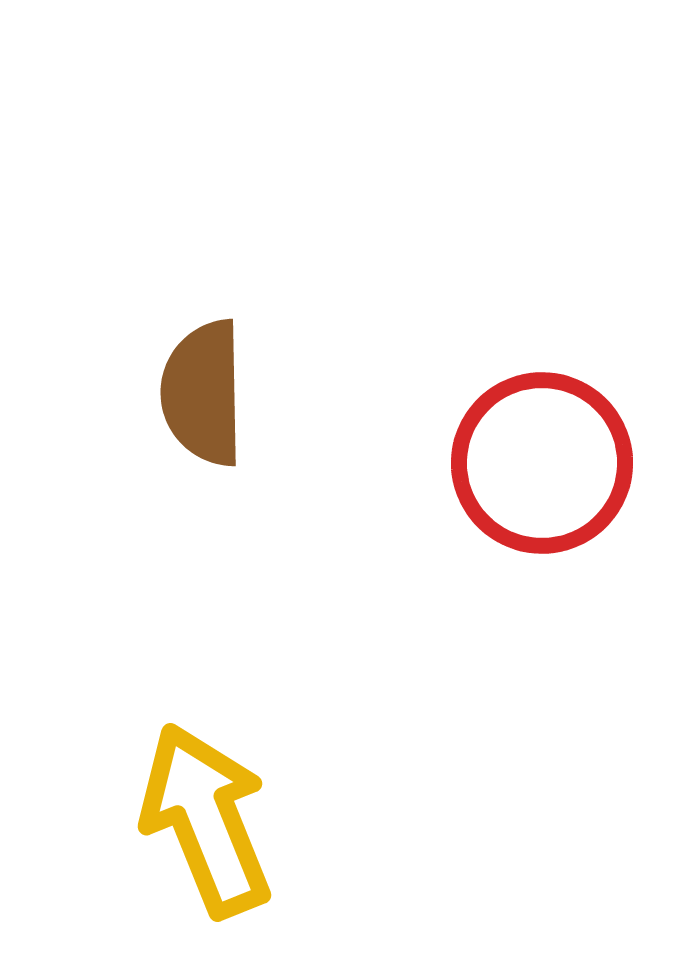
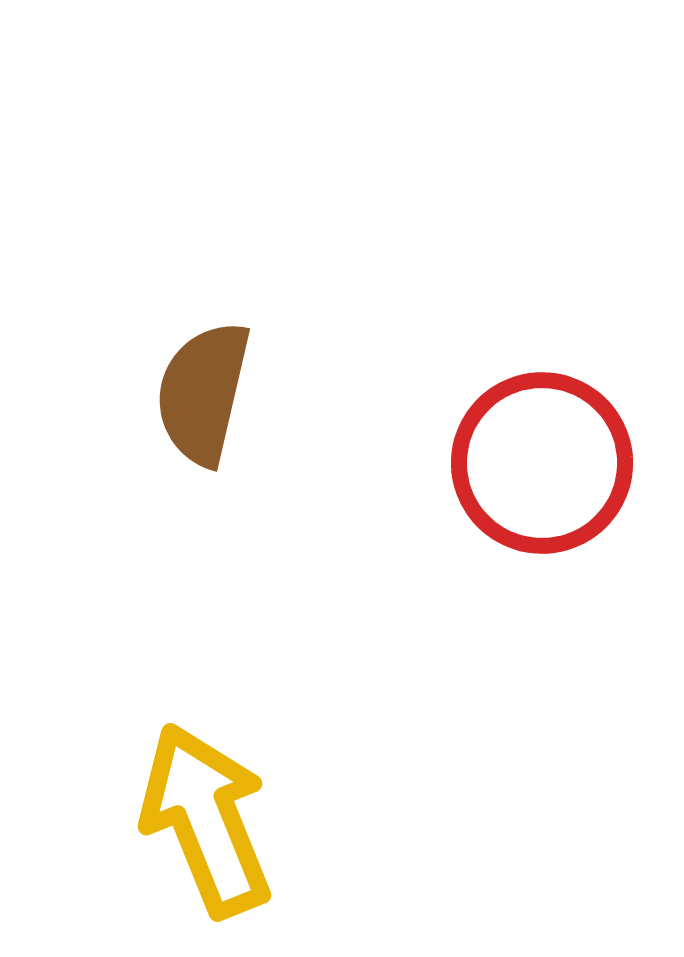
brown semicircle: rotated 14 degrees clockwise
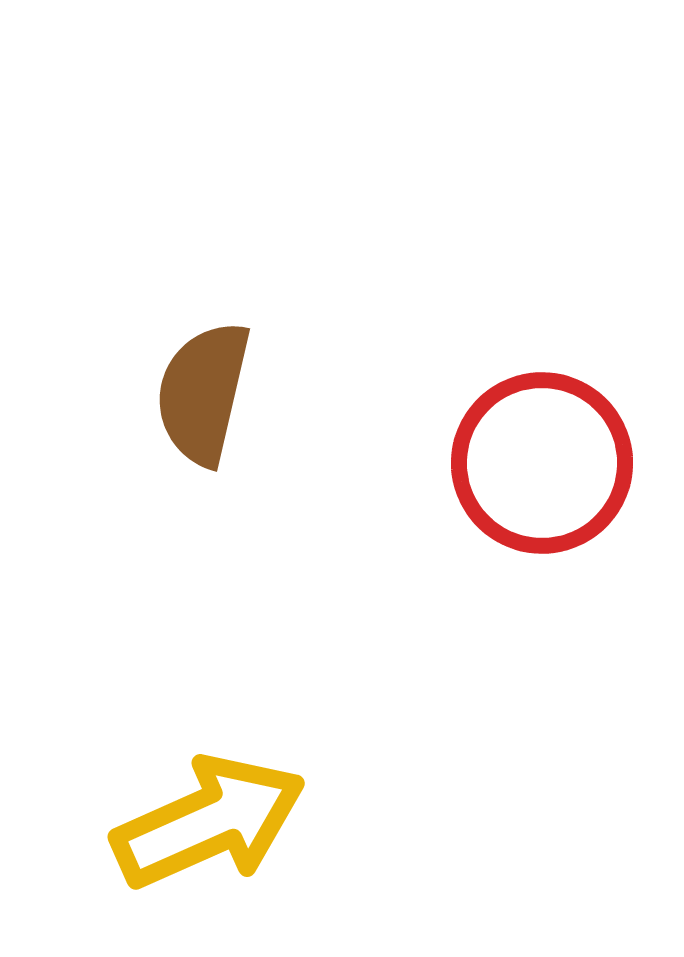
yellow arrow: moved 3 px right, 2 px down; rotated 88 degrees clockwise
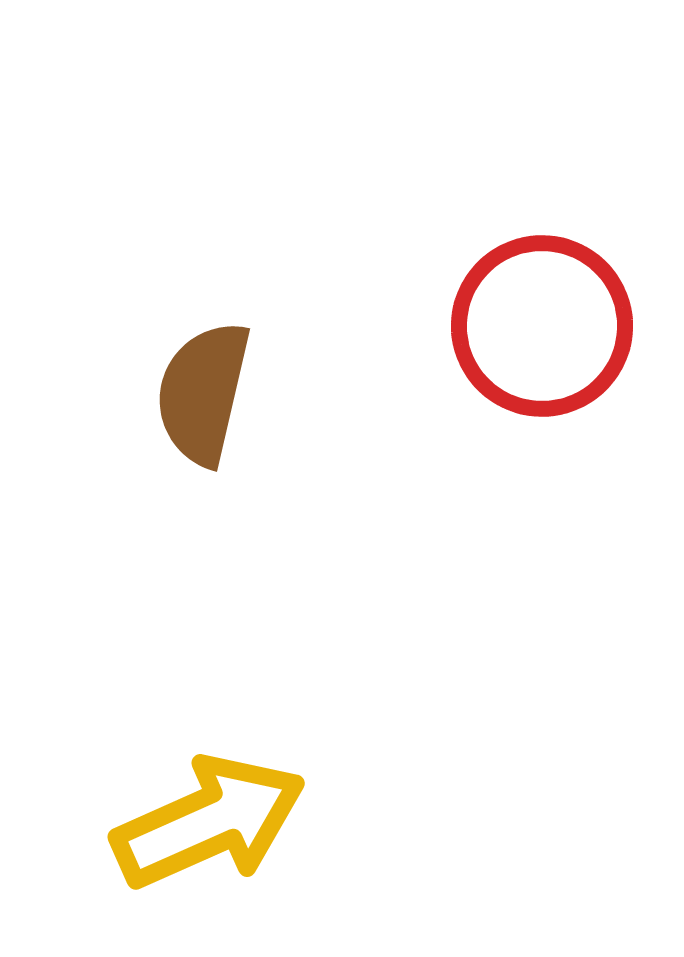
red circle: moved 137 px up
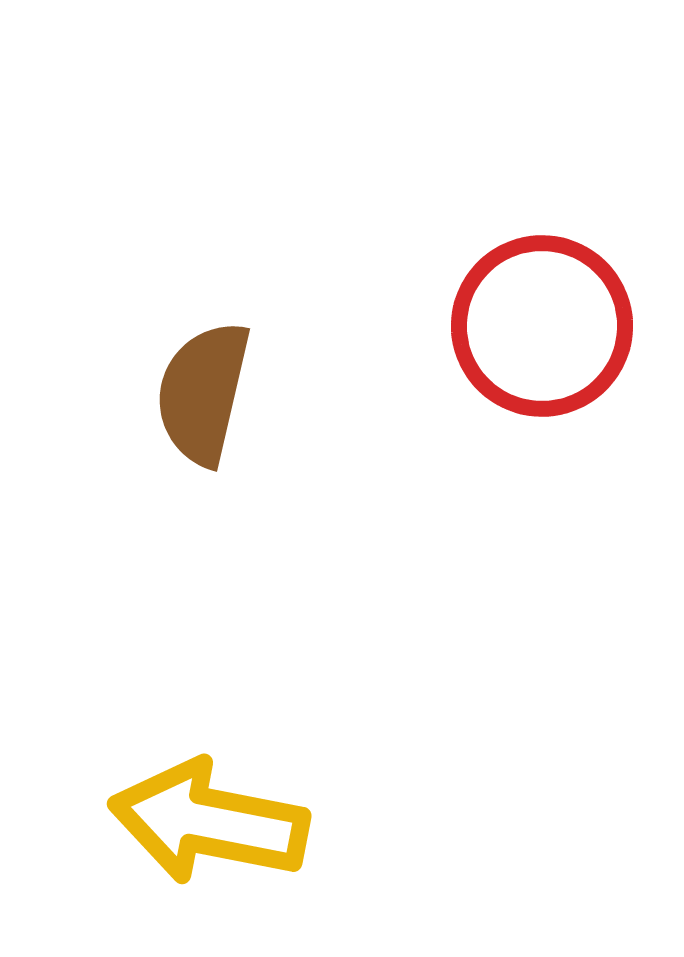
yellow arrow: rotated 145 degrees counterclockwise
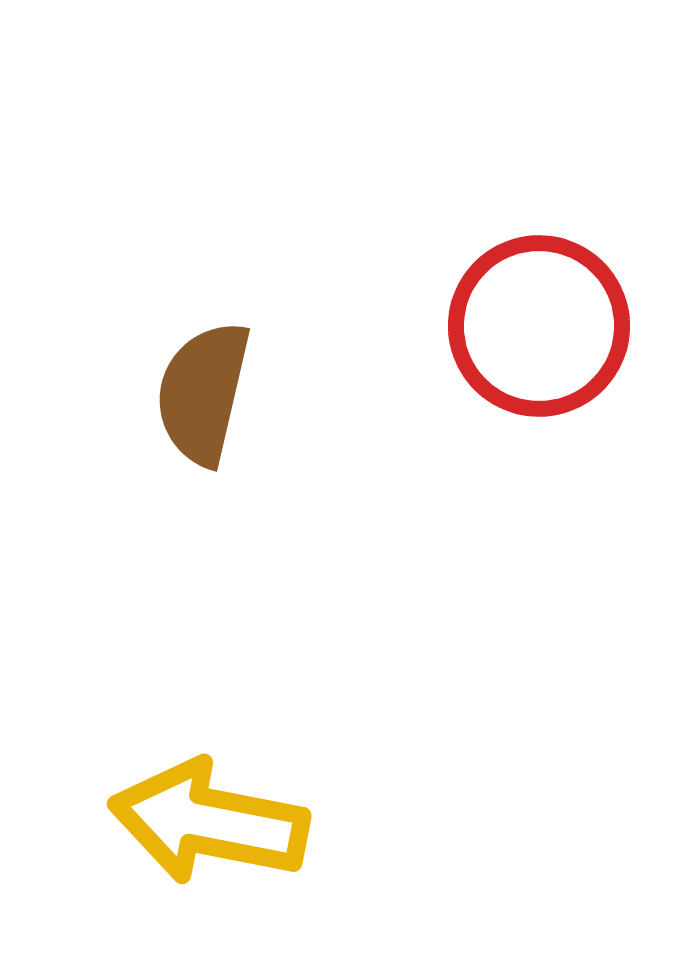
red circle: moved 3 px left
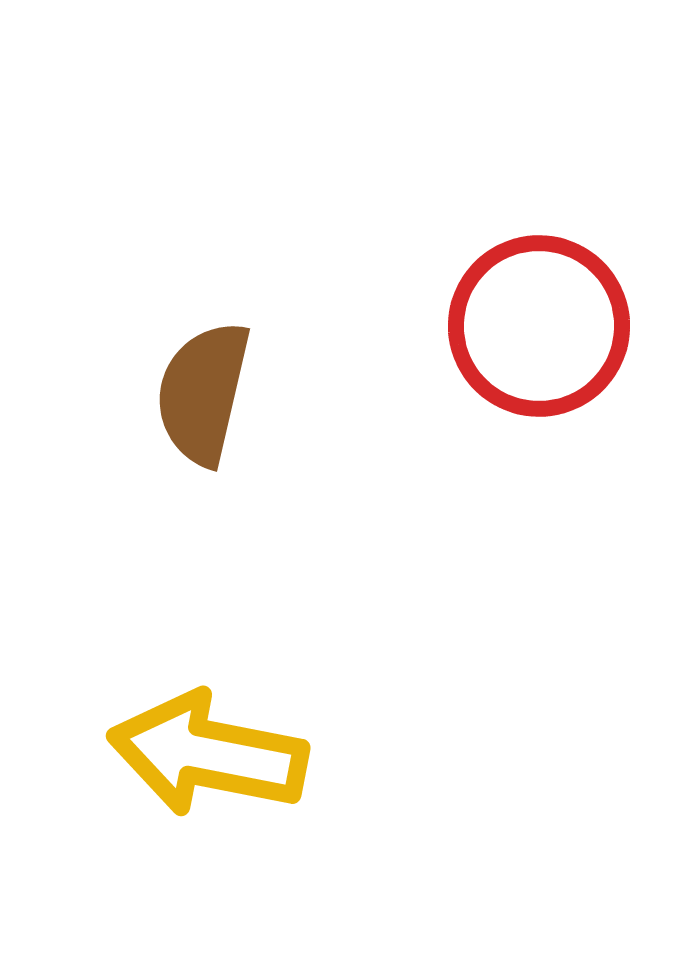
yellow arrow: moved 1 px left, 68 px up
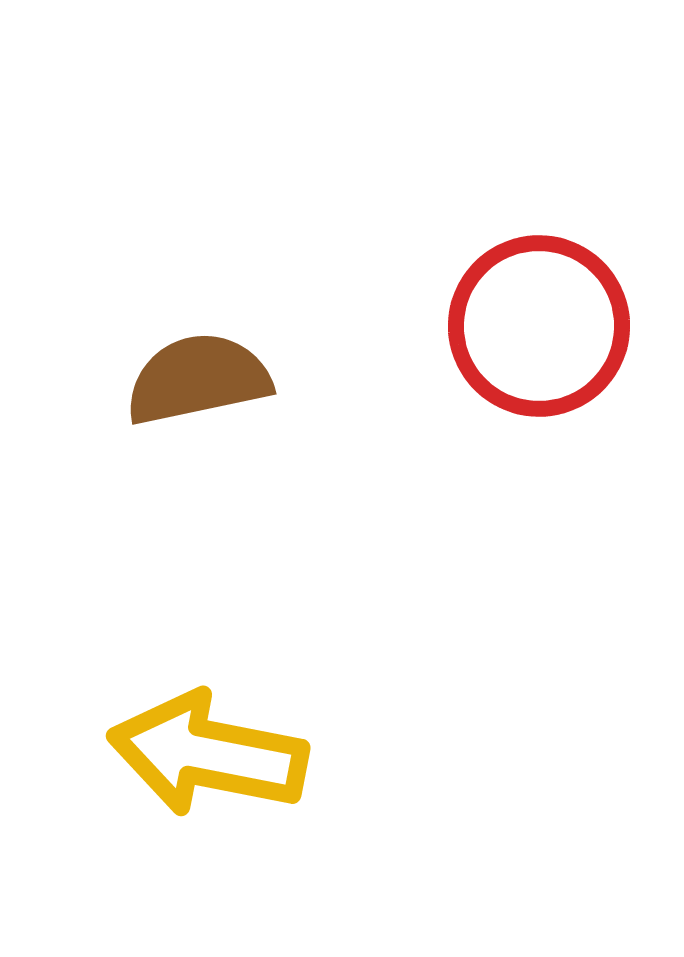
brown semicircle: moved 5 px left, 14 px up; rotated 65 degrees clockwise
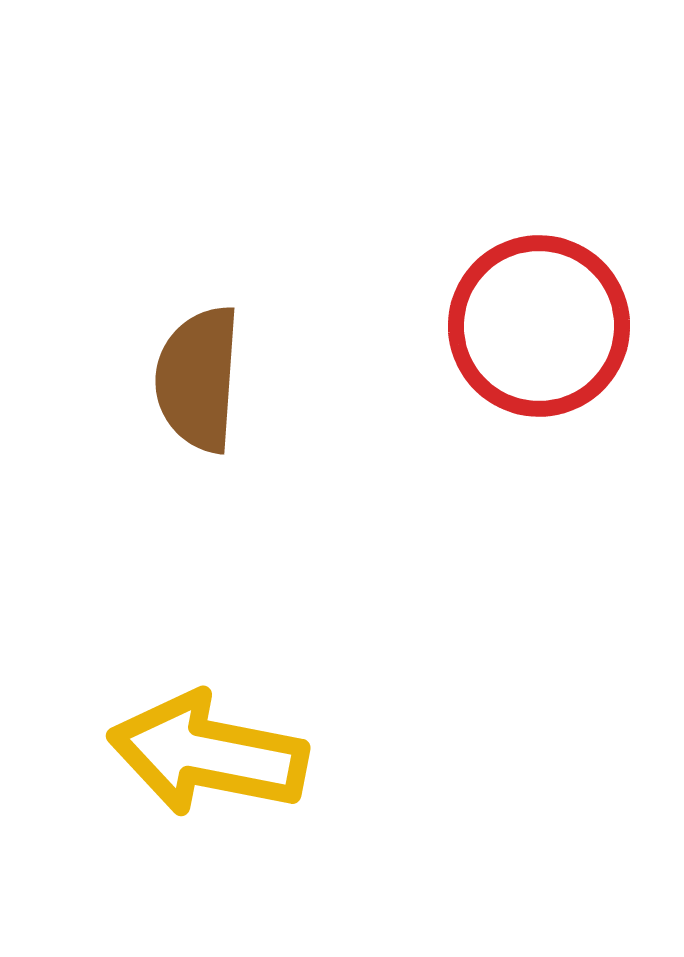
brown semicircle: rotated 74 degrees counterclockwise
